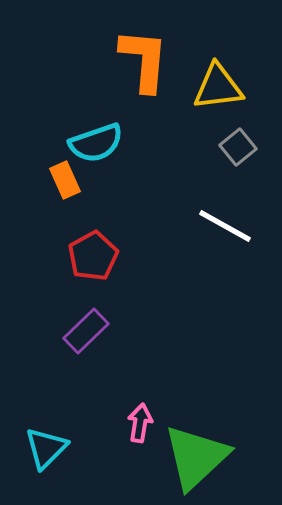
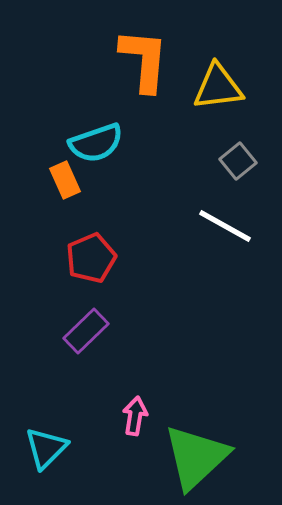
gray square: moved 14 px down
red pentagon: moved 2 px left, 2 px down; rotated 6 degrees clockwise
pink arrow: moved 5 px left, 7 px up
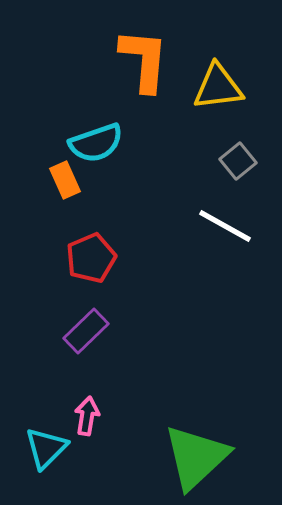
pink arrow: moved 48 px left
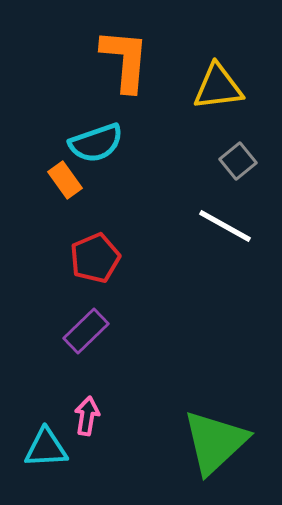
orange L-shape: moved 19 px left
orange rectangle: rotated 12 degrees counterclockwise
red pentagon: moved 4 px right
cyan triangle: rotated 42 degrees clockwise
green triangle: moved 19 px right, 15 px up
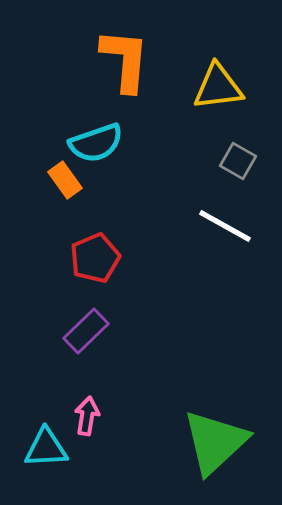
gray square: rotated 21 degrees counterclockwise
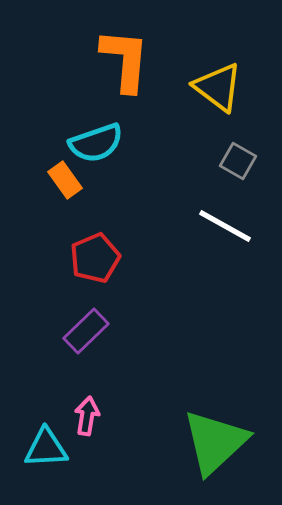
yellow triangle: rotated 44 degrees clockwise
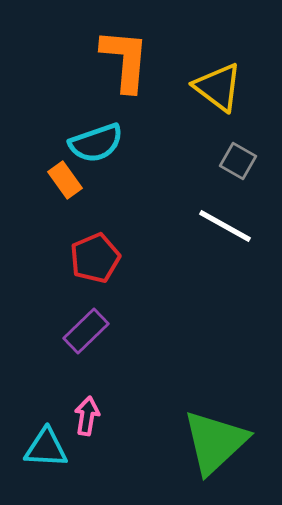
cyan triangle: rotated 6 degrees clockwise
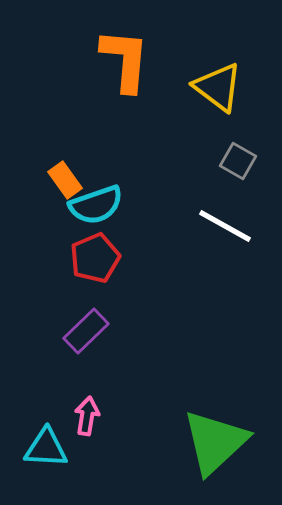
cyan semicircle: moved 62 px down
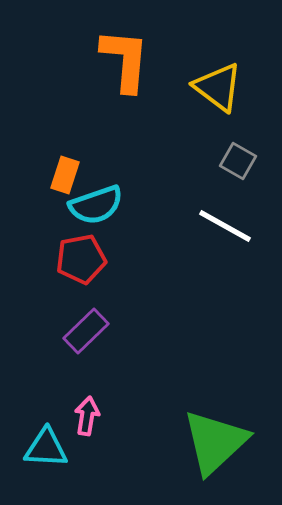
orange rectangle: moved 5 px up; rotated 54 degrees clockwise
red pentagon: moved 14 px left, 1 px down; rotated 12 degrees clockwise
